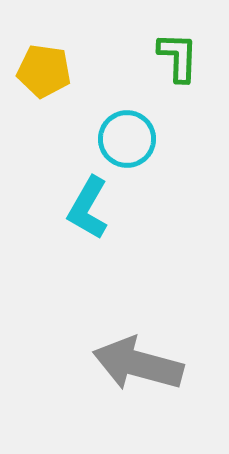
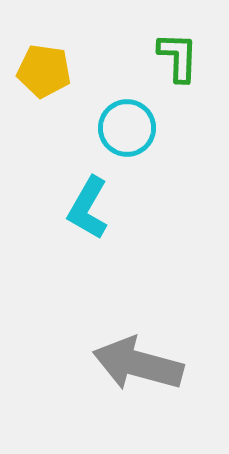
cyan circle: moved 11 px up
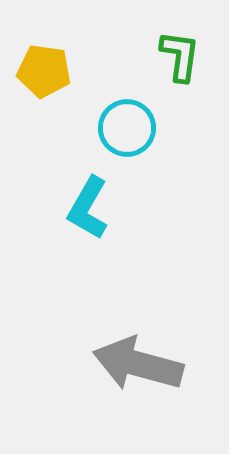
green L-shape: moved 2 px right, 1 px up; rotated 6 degrees clockwise
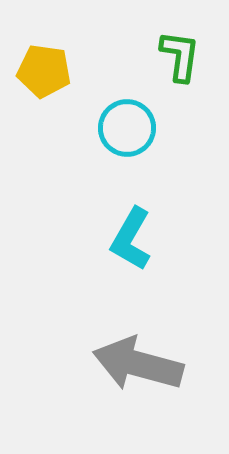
cyan L-shape: moved 43 px right, 31 px down
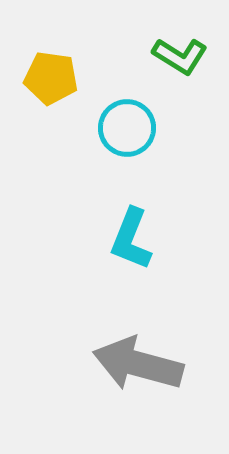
green L-shape: rotated 114 degrees clockwise
yellow pentagon: moved 7 px right, 7 px down
cyan L-shape: rotated 8 degrees counterclockwise
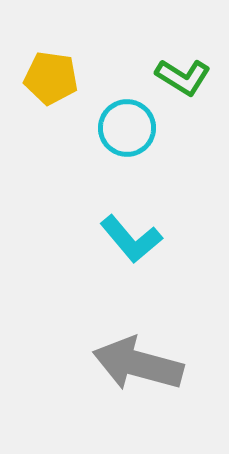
green L-shape: moved 3 px right, 21 px down
cyan L-shape: rotated 62 degrees counterclockwise
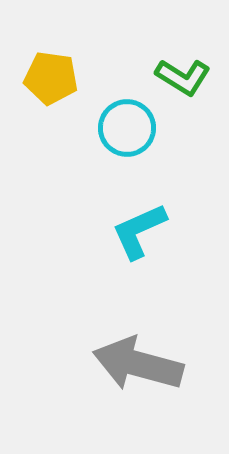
cyan L-shape: moved 8 px right, 8 px up; rotated 106 degrees clockwise
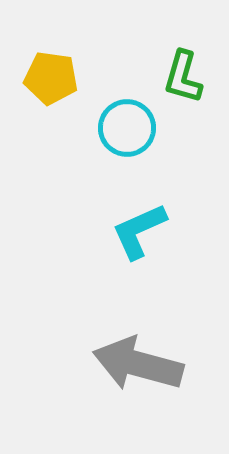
green L-shape: rotated 74 degrees clockwise
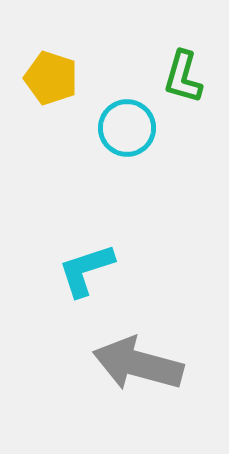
yellow pentagon: rotated 10 degrees clockwise
cyan L-shape: moved 53 px left, 39 px down; rotated 6 degrees clockwise
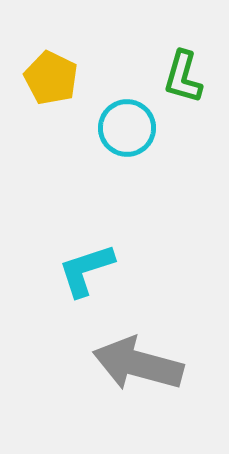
yellow pentagon: rotated 8 degrees clockwise
